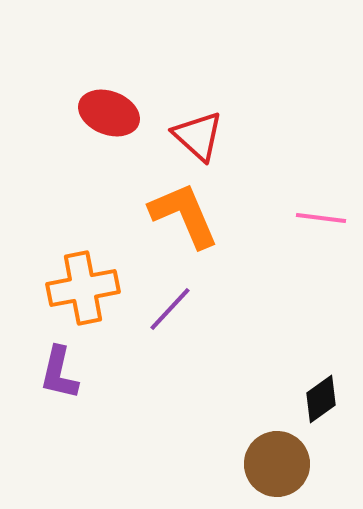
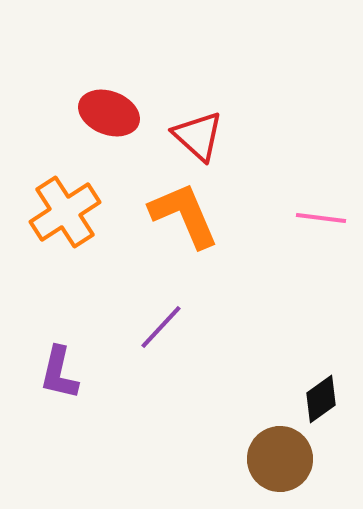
orange cross: moved 18 px left, 76 px up; rotated 22 degrees counterclockwise
purple line: moved 9 px left, 18 px down
brown circle: moved 3 px right, 5 px up
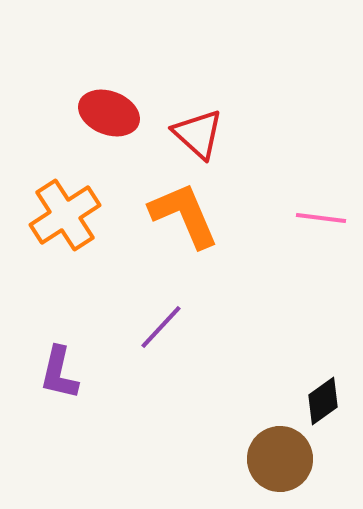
red triangle: moved 2 px up
orange cross: moved 3 px down
black diamond: moved 2 px right, 2 px down
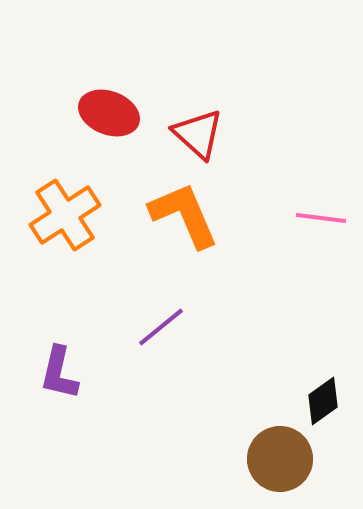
purple line: rotated 8 degrees clockwise
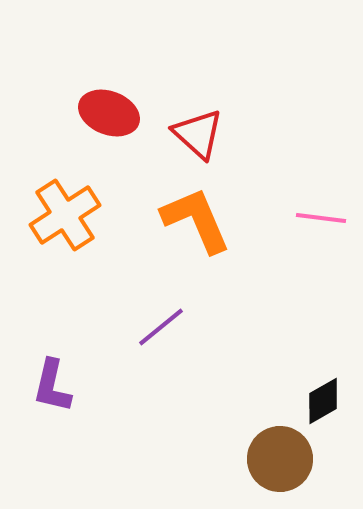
orange L-shape: moved 12 px right, 5 px down
purple L-shape: moved 7 px left, 13 px down
black diamond: rotated 6 degrees clockwise
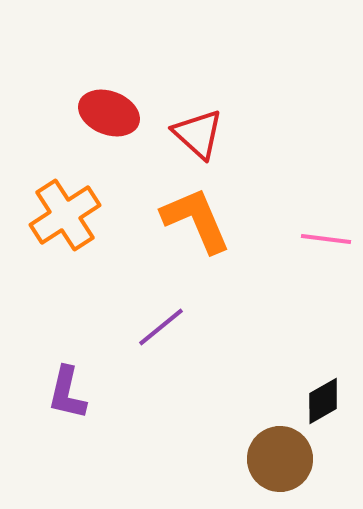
pink line: moved 5 px right, 21 px down
purple L-shape: moved 15 px right, 7 px down
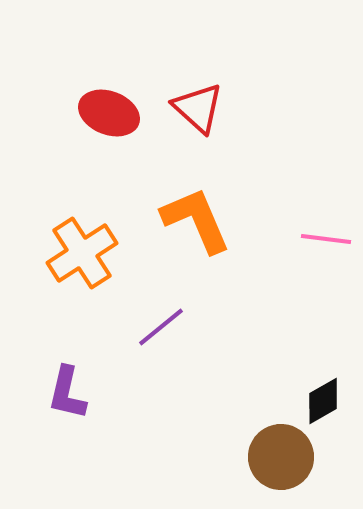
red triangle: moved 26 px up
orange cross: moved 17 px right, 38 px down
brown circle: moved 1 px right, 2 px up
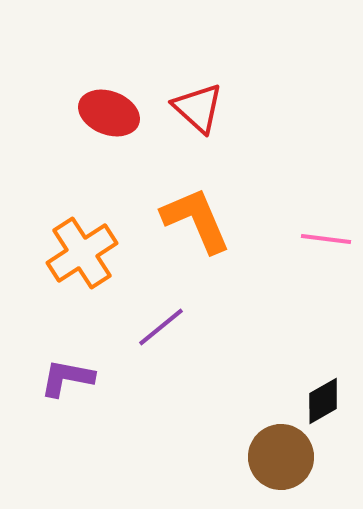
purple L-shape: moved 15 px up; rotated 88 degrees clockwise
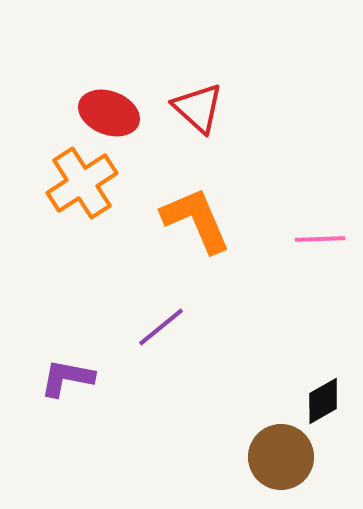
pink line: moved 6 px left; rotated 9 degrees counterclockwise
orange cross: moved 70 px up
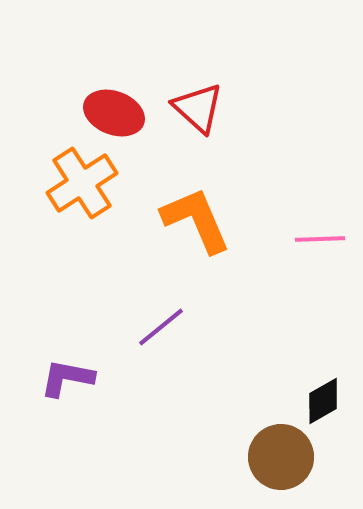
red ellipse: moved 5 px right
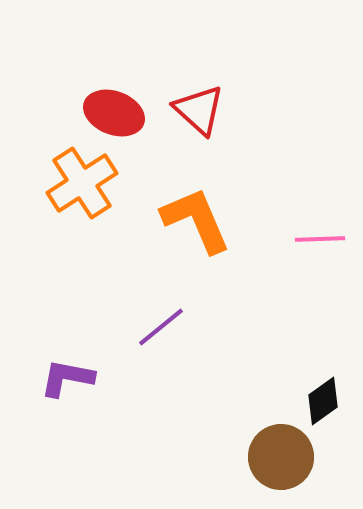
red triangle: moved 1 px right, 2 px down
black diamond: rotated 6 degrees counterclockwise
